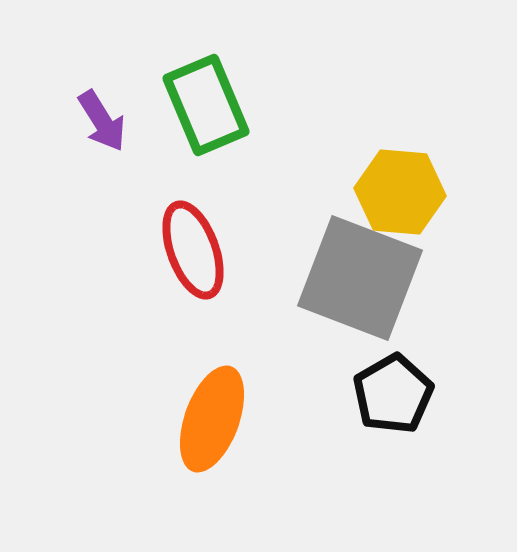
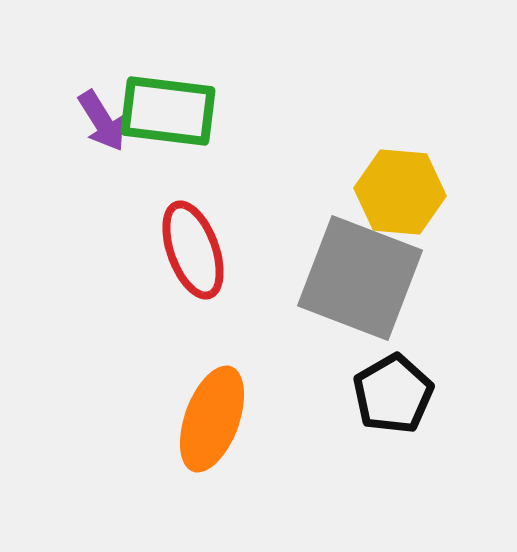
green rectangle: moved 38 px left, 6 px down; rotated 60 degrees counterclockwise
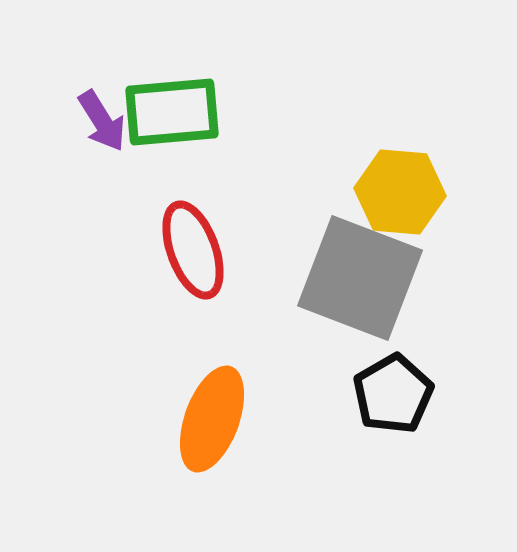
green rectangle: moved 4 px right, 1 px down; rotated 12 degrees counterclockwise
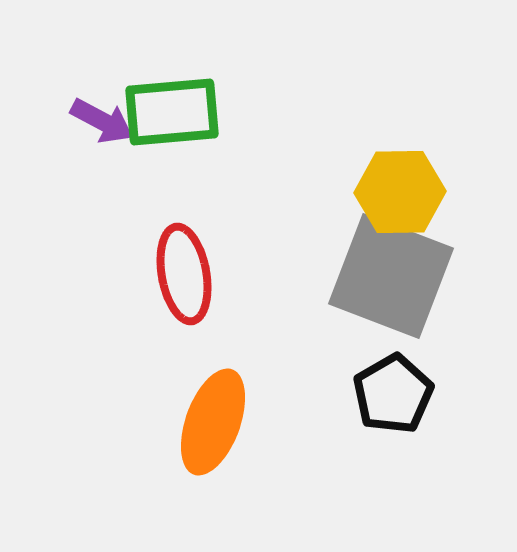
purple arrow: rotated 30 degrees counterclockwise
yellow hexagon: rotated 6 degrees counterclockwise
red ellipse: moved 9 px left, 24 px down; rotated 10 degrees clockwise
gray square: moved 31 px right, 2 px up
orange ellipse: moved 1 px right, 3 px down
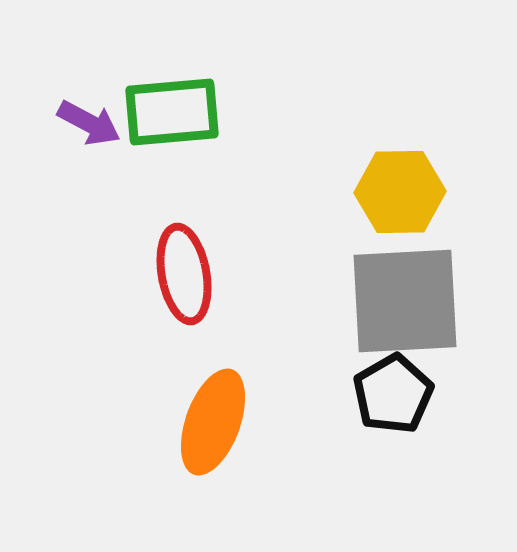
purple arrow: moved 13 px left, 2 px down
gray square: moved 14 px right, 25 px down; rotated 24 degrees counterclockwise
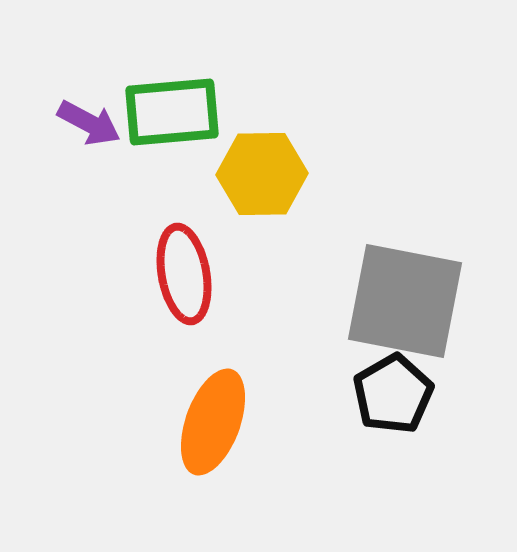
yellow hexagon: moved 138 px left, 18 px up
gray square: rotated 14 degrees clockwise
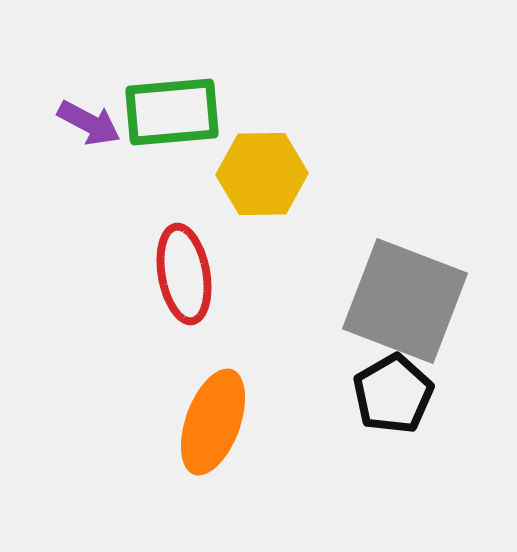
gray square: rotated 10 degrees clockwise
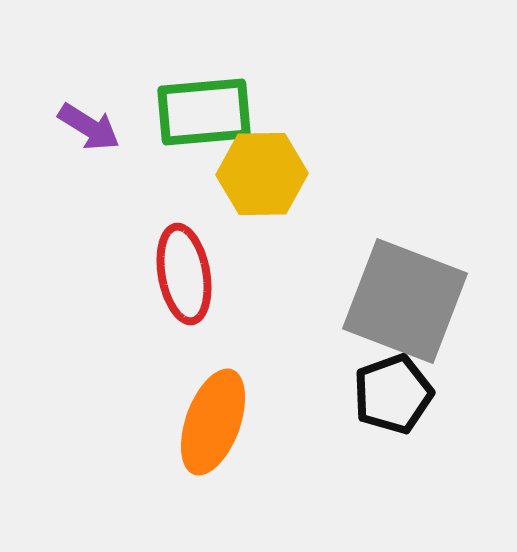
green rectangle: moved 32 px right
purple arrow: moved 4 px down; rotated 4 degrees clockwise
black pentagon: rotated 10 degrees clockwise
